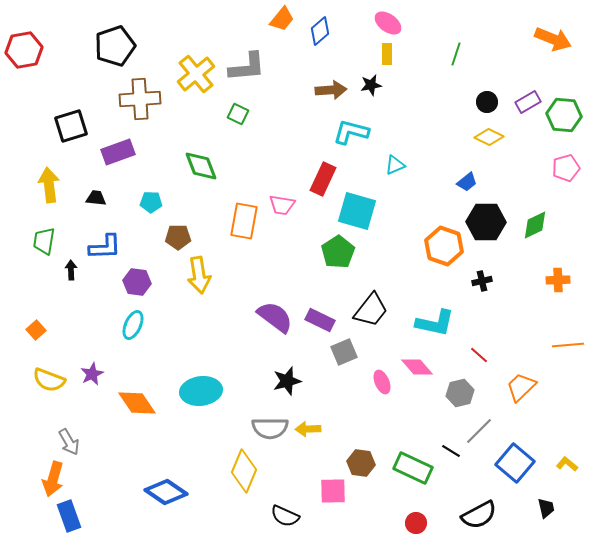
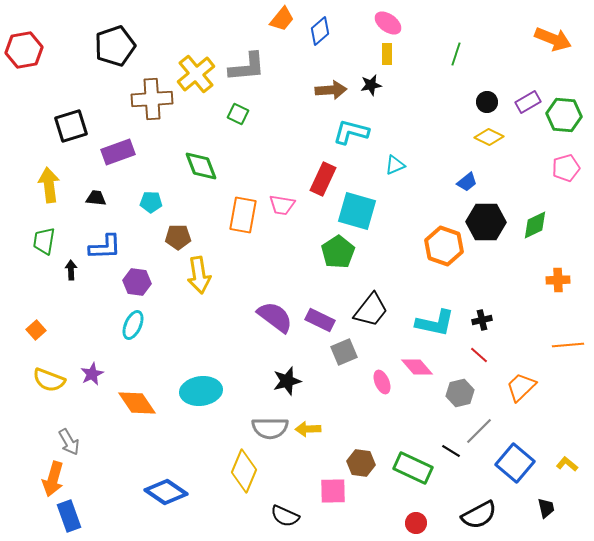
brown cross at (140, 99): moved 12 px right
orange rectangle at (244, 221): moved 1 px left, 6 px up
black cross at (482, 281): moved 39 px down
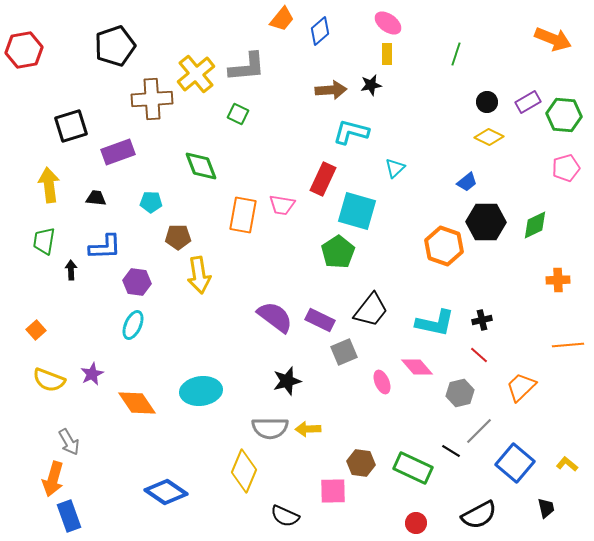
cyan triangle at (395, 165): moved 3 px down; rotated 20 degrees counterclockwise
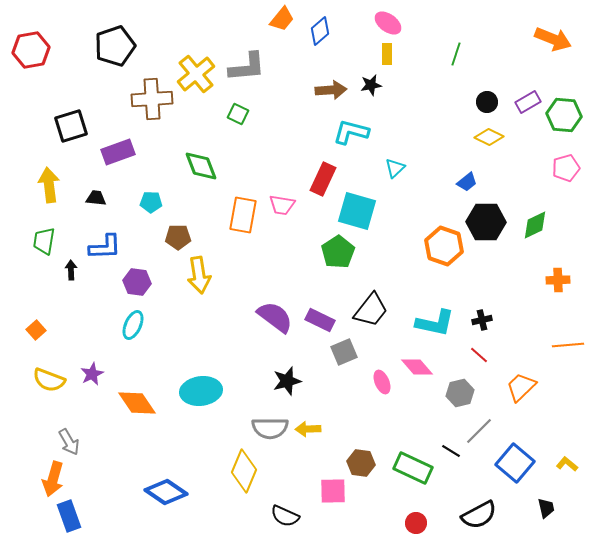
red hexagon at (24, 50): moved 7 px right
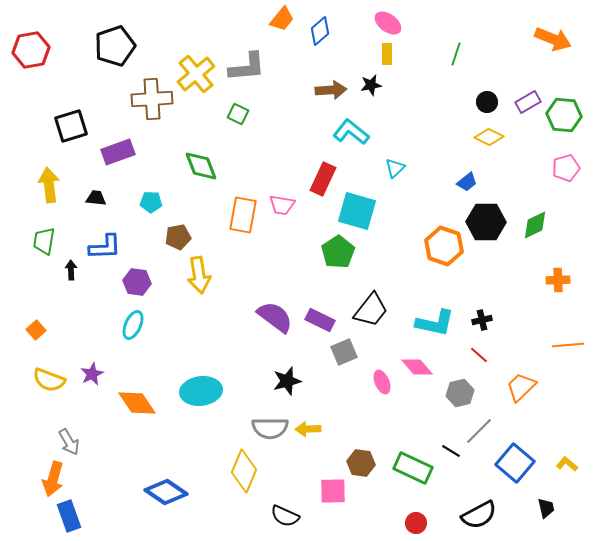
cyan L-shape at (351, 132): rotated 24 degrees clockwise
brown pentagon at (178, 237): rotated 10 degrees counterclockwise
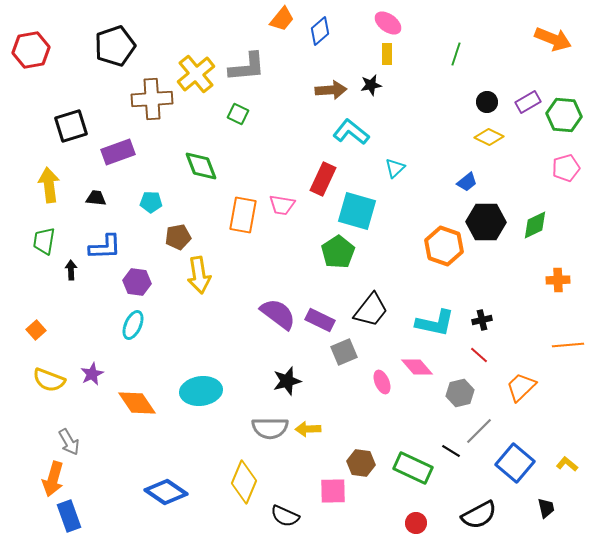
purple semicircle at (275, 317): moved 3 px right, 3 px up
yellow diamond at (244, 471): moved 11 px down
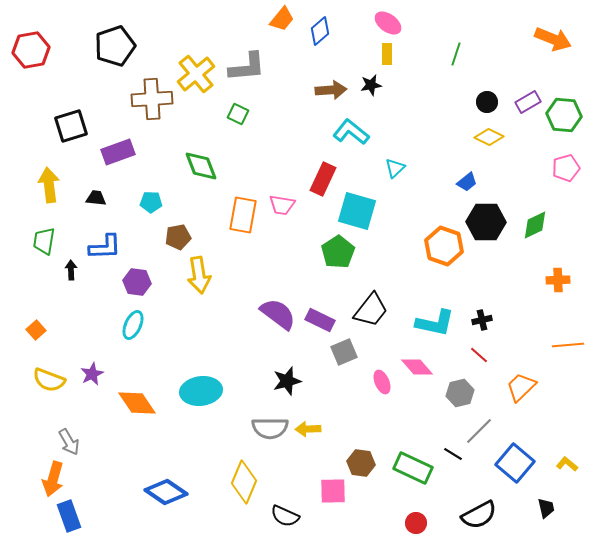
black line at (451, 451): moved 2 px right, 3 px down
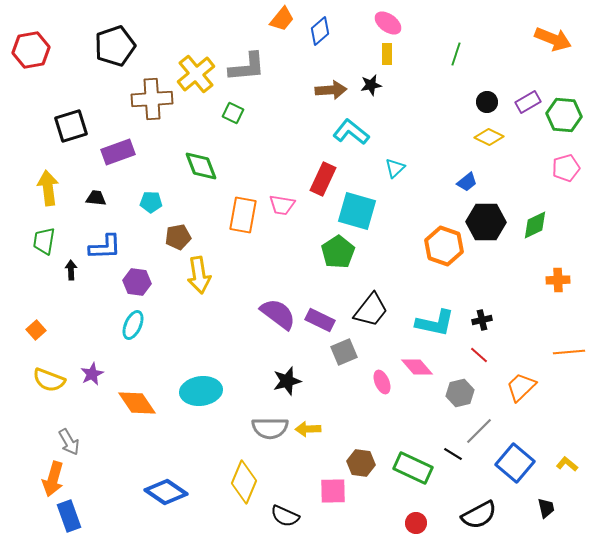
green square at (238, 114): moved 5 px left, 1 px up
yellow arrow at (49, 185): moved 1 px left, 3 px down
orange line at (568, 345): moved 1 px right, 7 px down
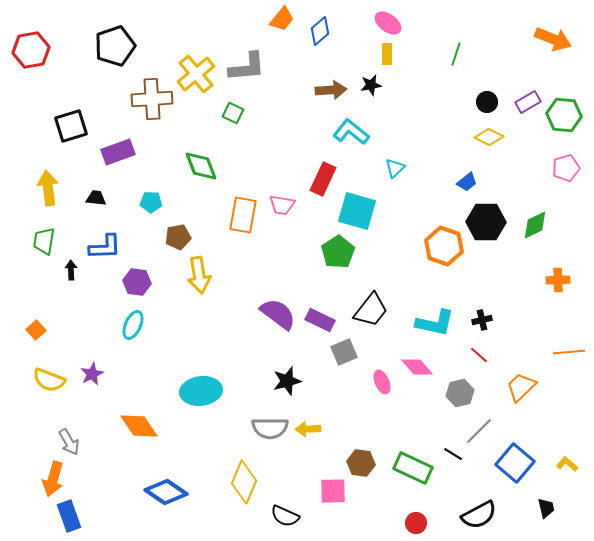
orange diamond at (137, 403): moved 2 px right, 23 px down
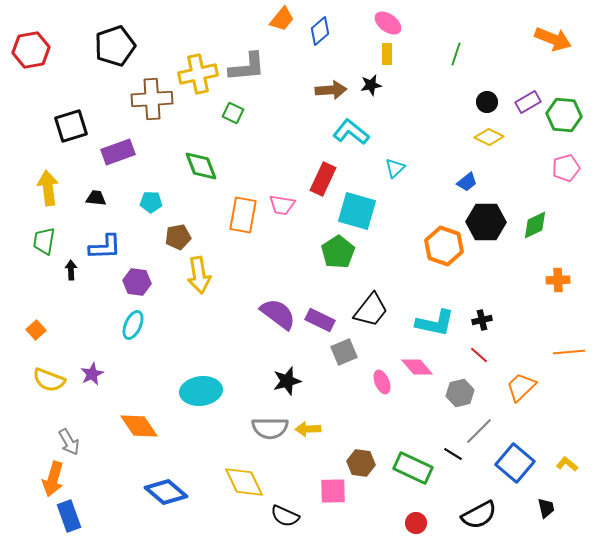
yellow cross at (196, 74): moved 2 px right; rotated 27 degrees clockwise
yellow diamond at (244, 482): rotated 48 degrees counterclockwise
blue diamond at (166, 492): rotated 6 degrees clockwise
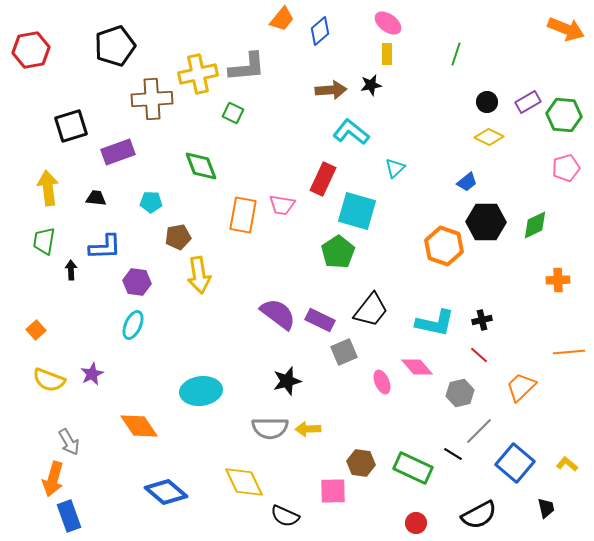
orange arrow at (553, 39): moved 13 px right, 10 px up
